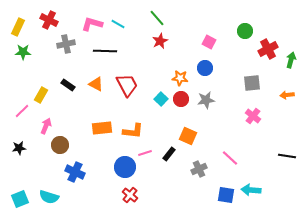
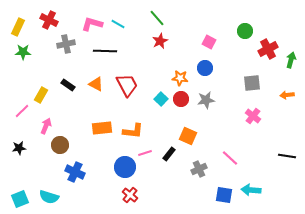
blue square at (226, 195): moved 2 px left
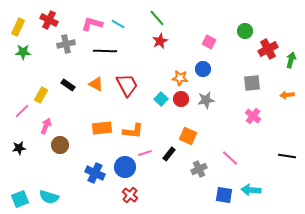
blue circle at (205, 68): moved 2 px left, 1 px down
blue cross at (75, 172): moved 20 px right, 1 px down
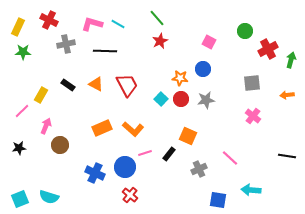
orange rectangle at (102, 128): rotated 18 degrees counterclockwise
orange L-shape at (133, 131): moved 2 px up; rotated 35 degrees clockwise
blue square at (224, 195): moved 6 px left, 5 px down
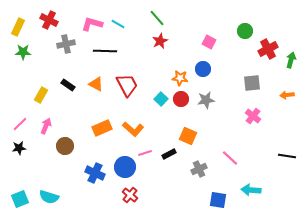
pink line at (22, 111): moved 2 px left, 13 px down
brown circle at (60, 145): moved 5 px right, 1 px down
black rectangle at (169, 154): rotated 24 degrees clockwise
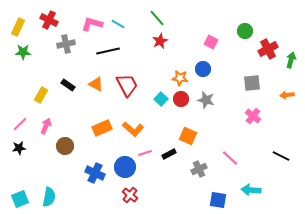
pink square at (209, 42): moved 2 px right
black line at (105, 51): moved 3 px right; rotated 15 degrees counterclockwise
gray star at (206, 100): rotated 24 degrees clockwise
black line at (287, 156): moved 6 px left; rotated 18 degrees clockwise
cyan semicircle at (49, 197): rotated 96 degrees counterclockwise
